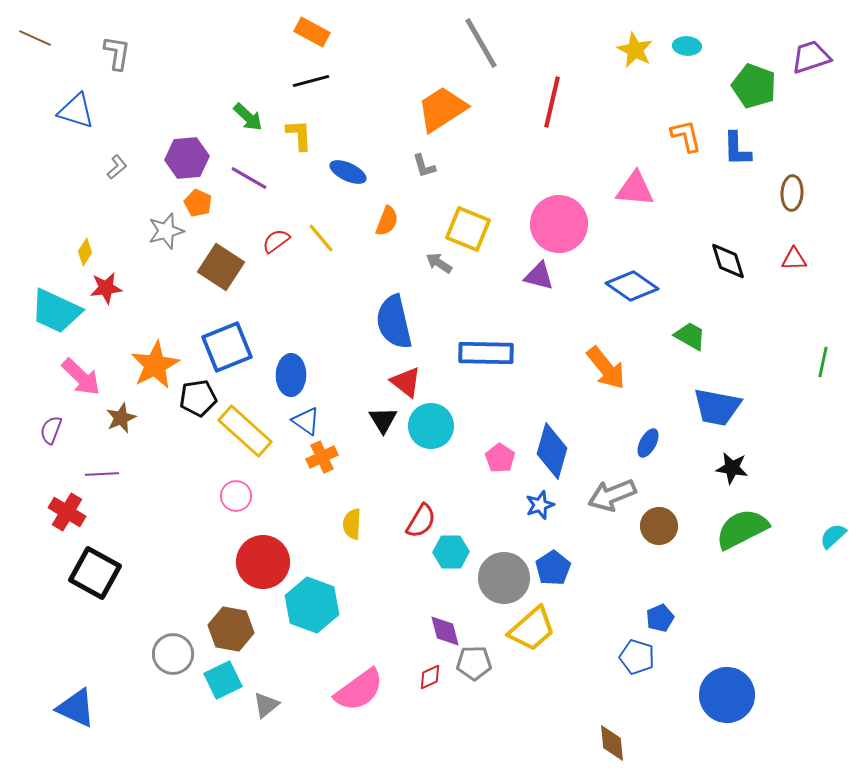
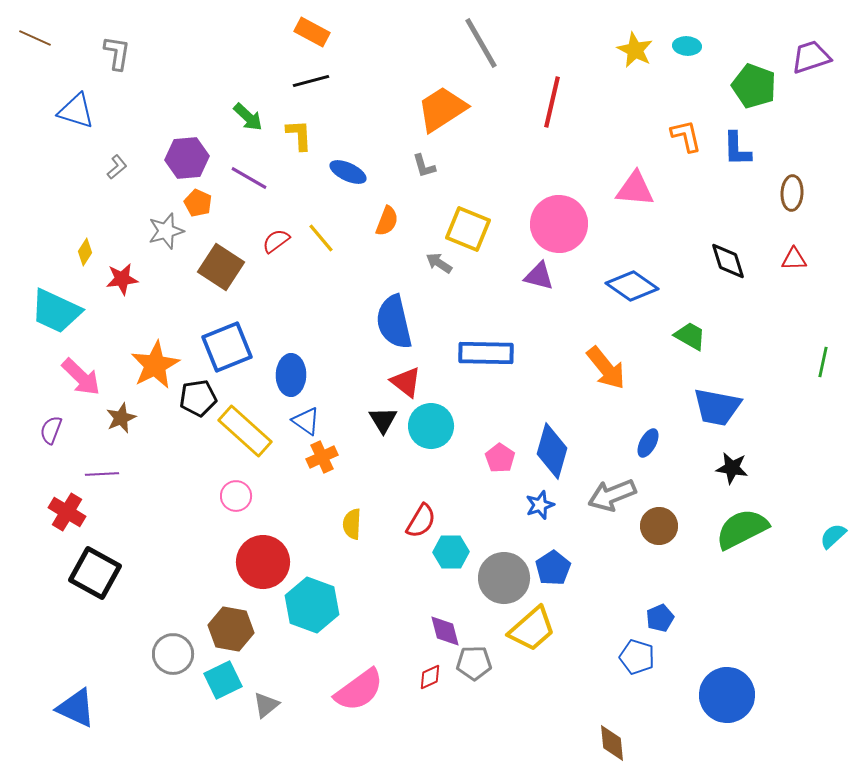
red star at (106, 288): moved 16 px right, 9 px up
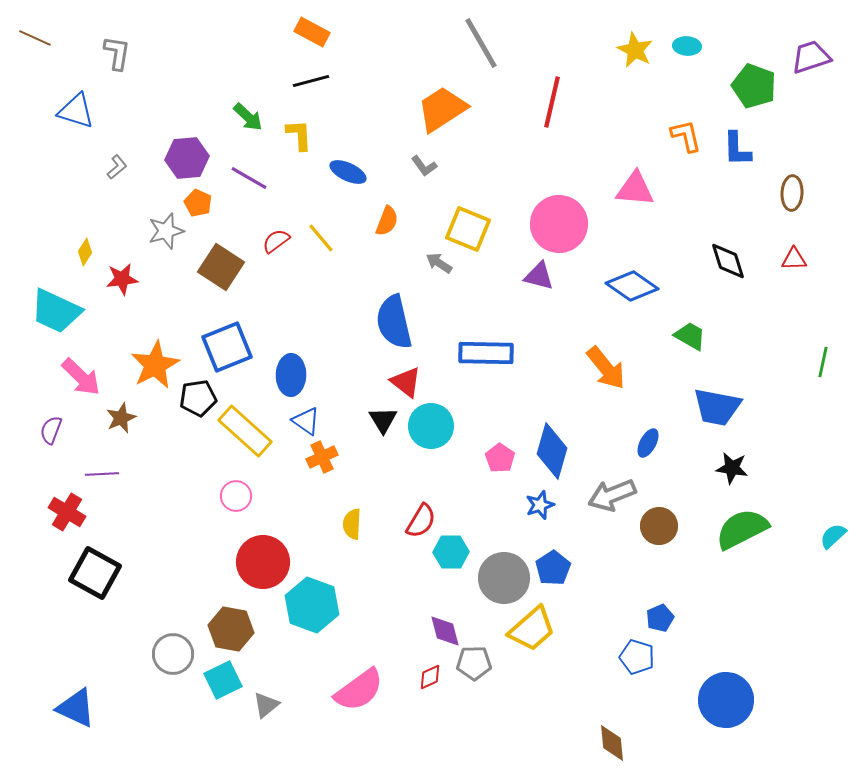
gray L-shape at (424, 166): rotated 20 degrees counterclockwise
blue circle at (727, 695): moved 1 px left, 5 px down
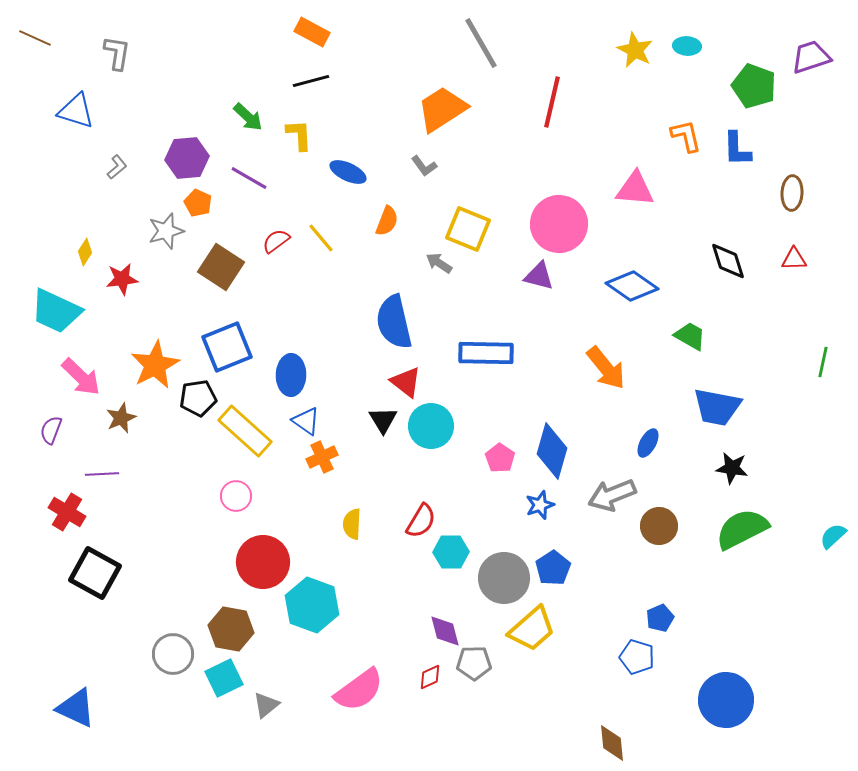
cyan square at (223, 680): moved 1 px right, 2 px up
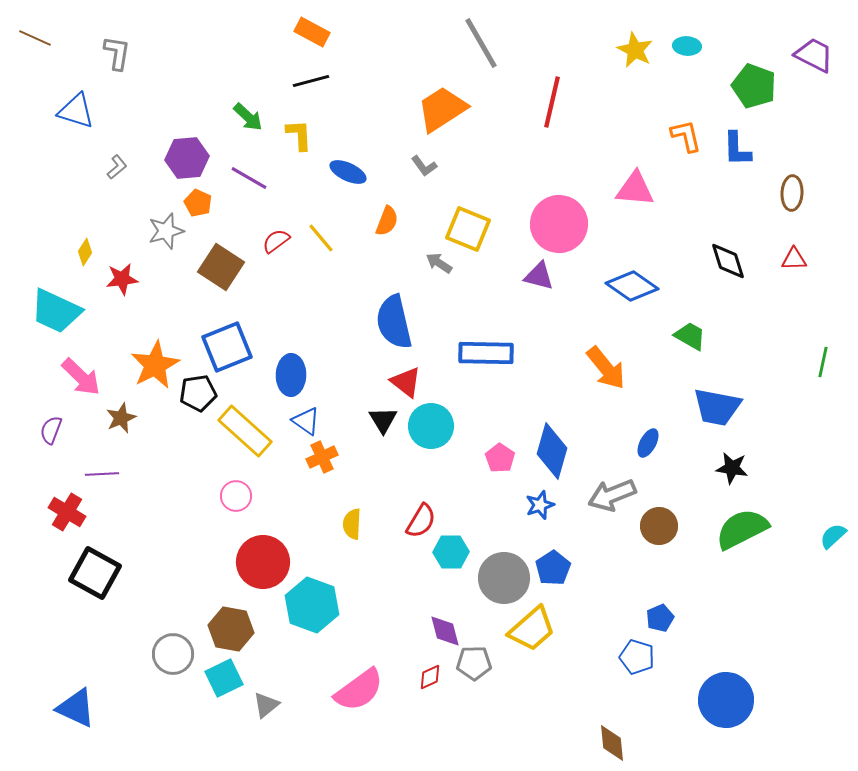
purple trapezoid at (811, 57): moved 3 px right, 2 px up; rotated 45 degrees clockwise
black pentagon at (198, 398): moved 5 px up
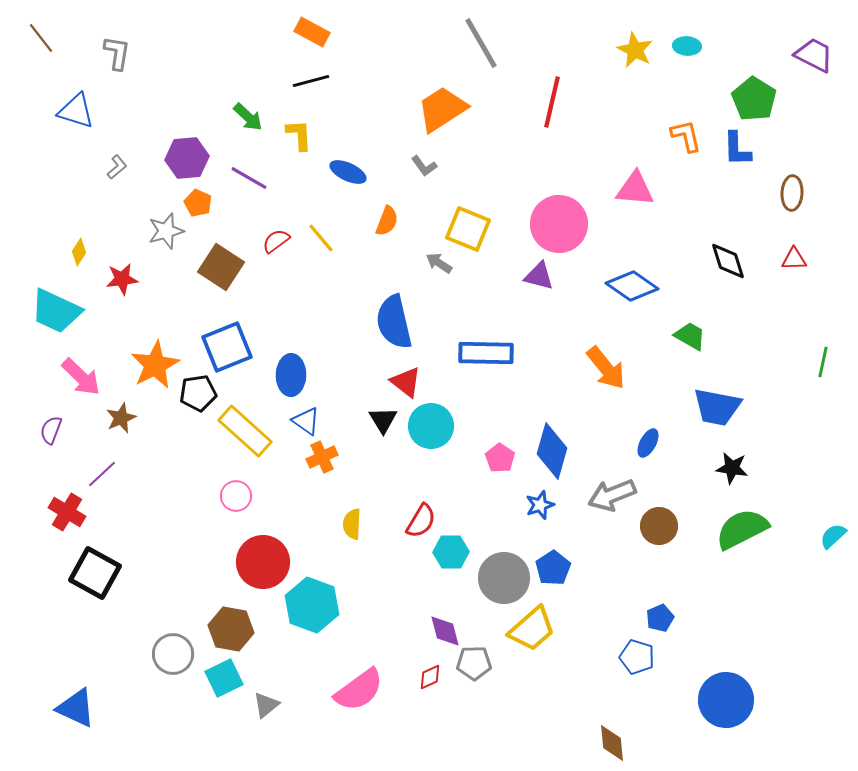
brown line at (35, 38): moved 6 px right; rotated 28 degrees clockwise
green pentagon at (754, 86): moved 13 px down; rotated 12 degrees clockwise
yellow diamond at (85, 252): moved 6 px left
purple line at (102, 474): rotated 40 degrees counterclockwise
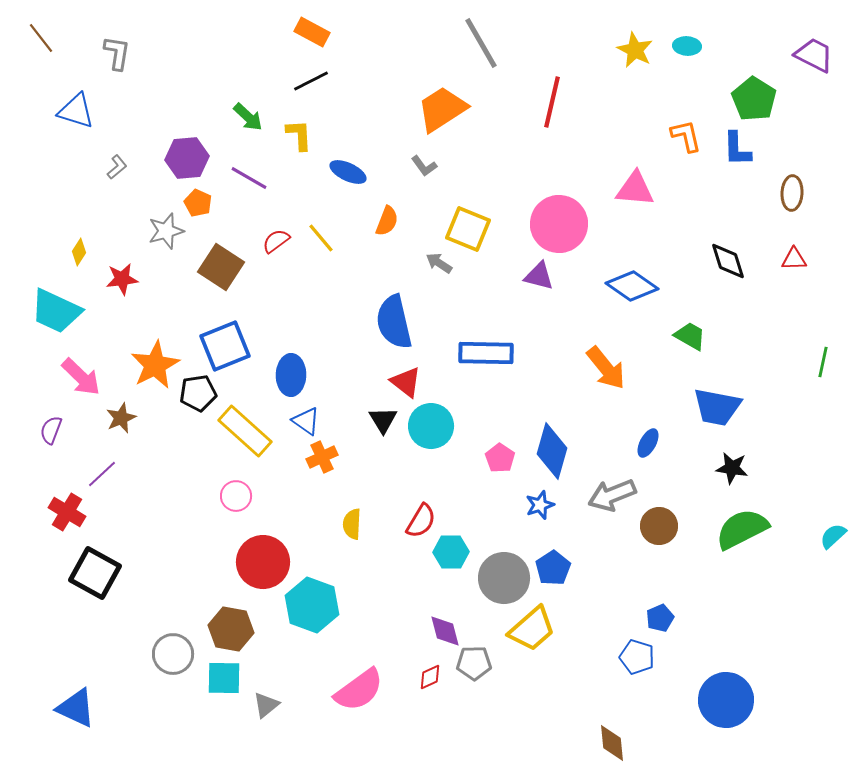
black line at (311, 81): rotated 12 degrees counterclockwise
blue square at (227, 347): moved 2 px left, 1 px up
cyan square at (224, 678): rotated 27 degrees clockwise
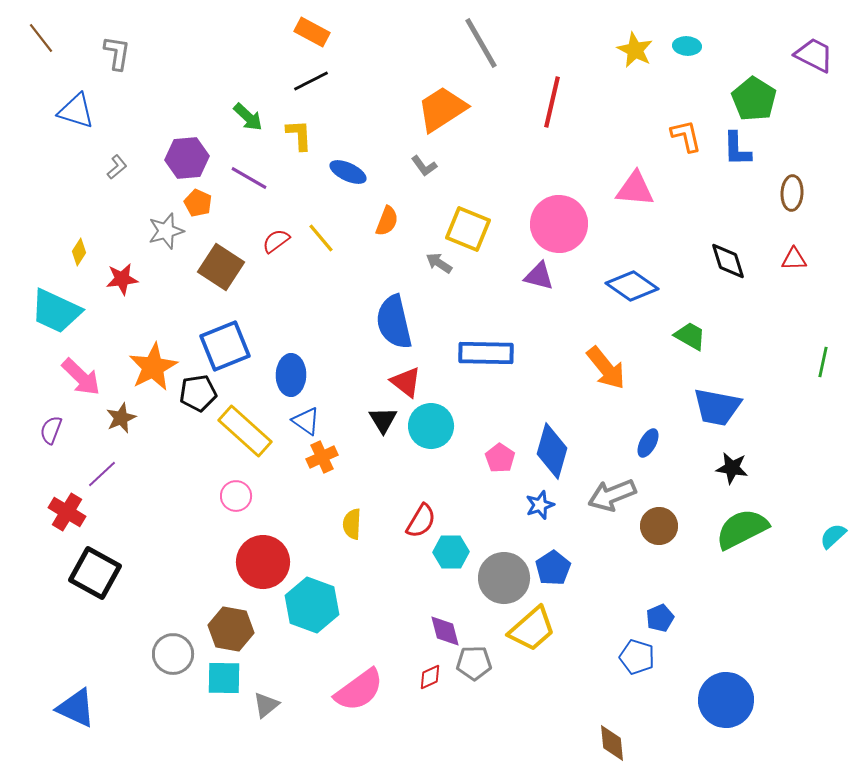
orange star at (155, 365): moved 2 px left, 2 px down
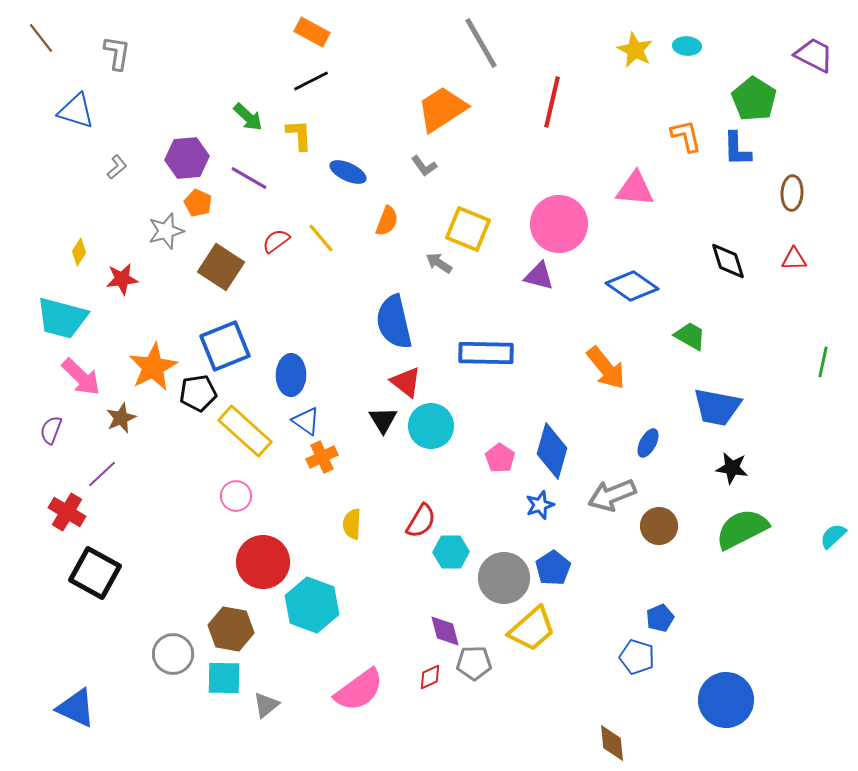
cyan trapezoid at (56, 311): moved 6 px right, 7 px down; rotated 10 degrees counterclockwise
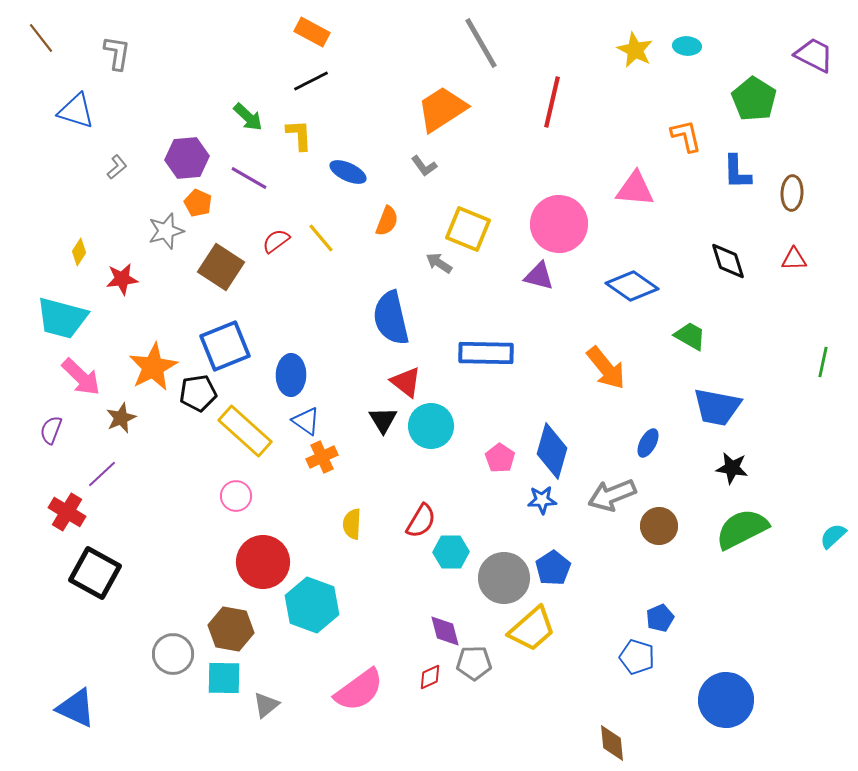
blue L-shape at (737, 149): moved 23 px down
blue semicircle at (394, 322): moved 3 px left, 4 px up
blue star at (540, 505): moved 2 px right, 5 px up; rotated 16 degrees clockwise
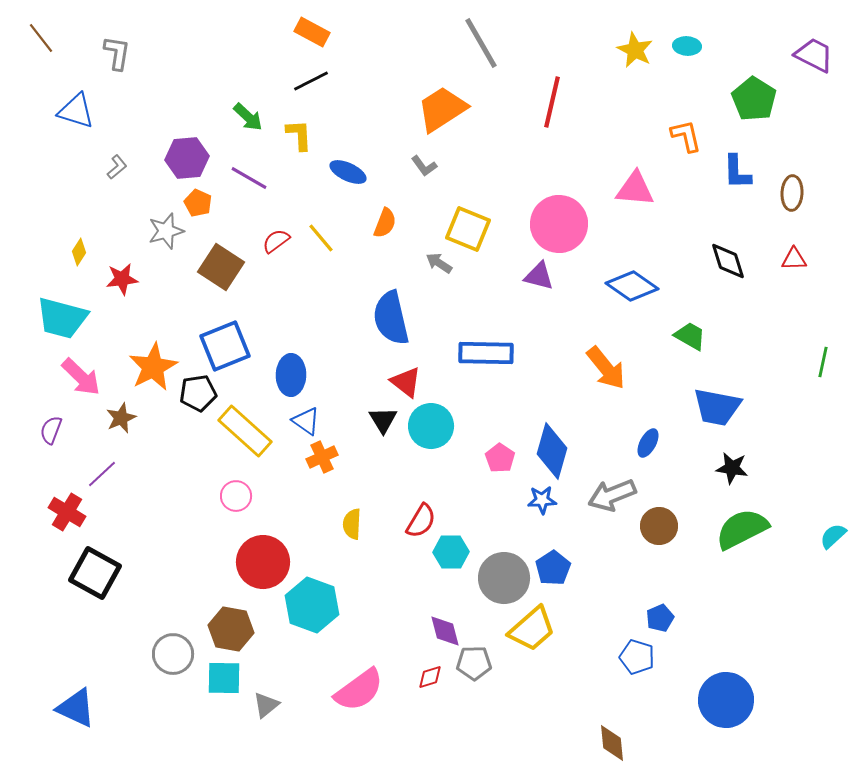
orange semicircle at (387, 221): moved 2 px left, 2 px down
red diamond at (430, 677): rotated 8 degrees clockwise
